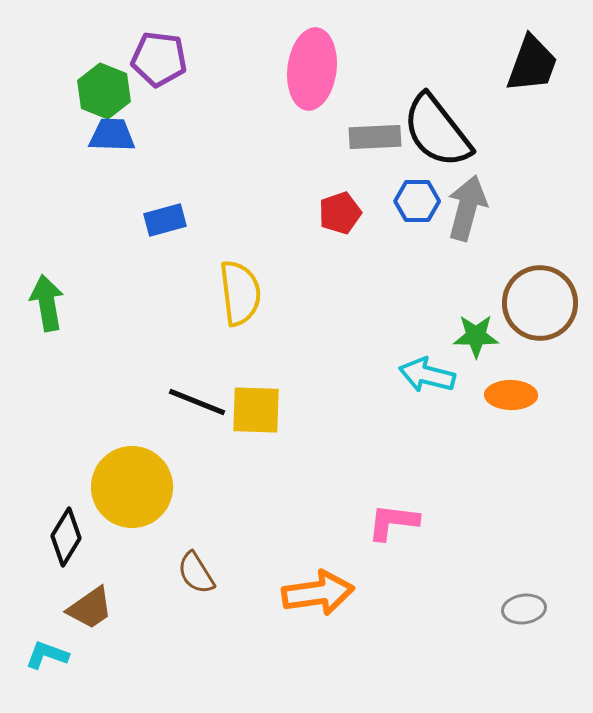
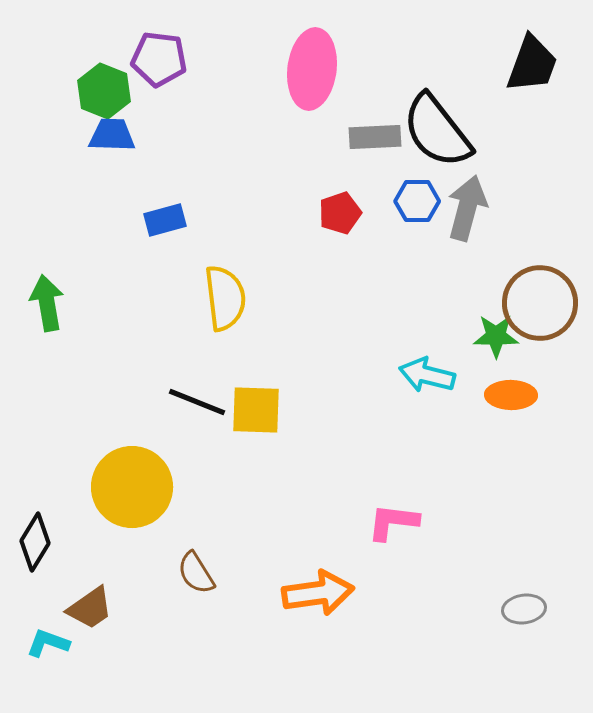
yellow semicircle: moved 15 px left, 5 px down
green star: moved 20 px right
black diamond: moved 31 px left, 5 px down
cyan L-shape: moved 1 px right, 12 px up
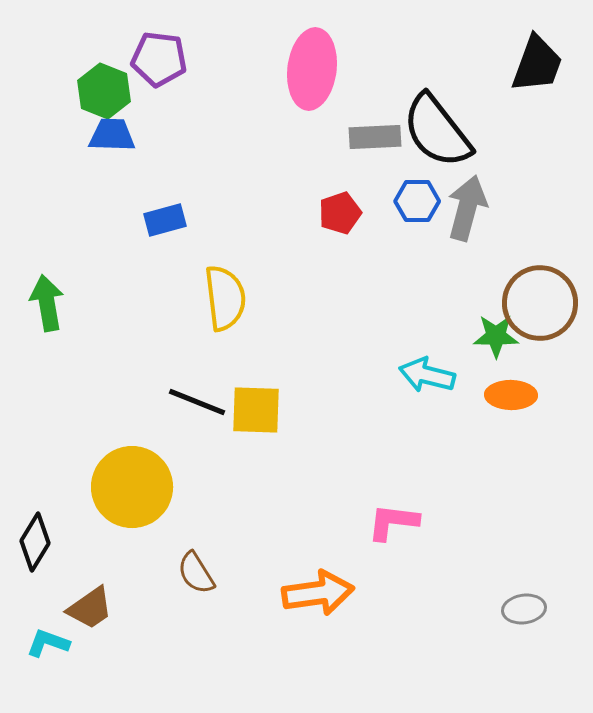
black trapezoid: moved 5 px right
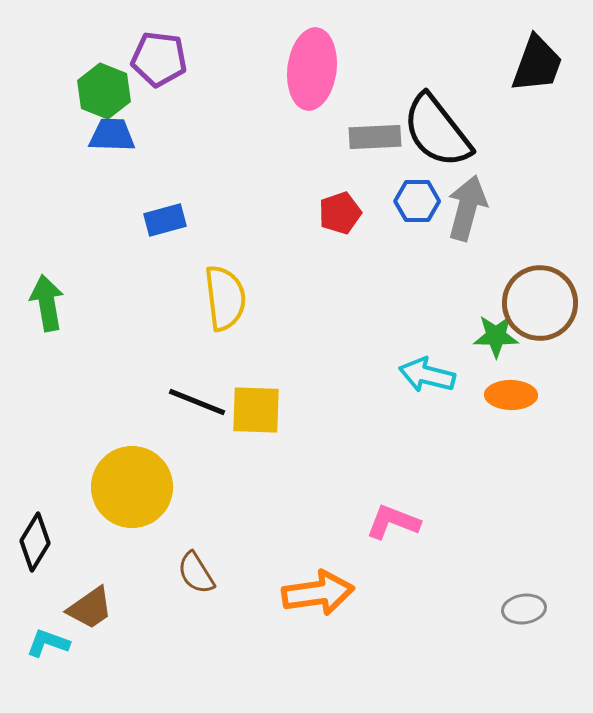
pink L-shape: rotated 14 degrees clockwise
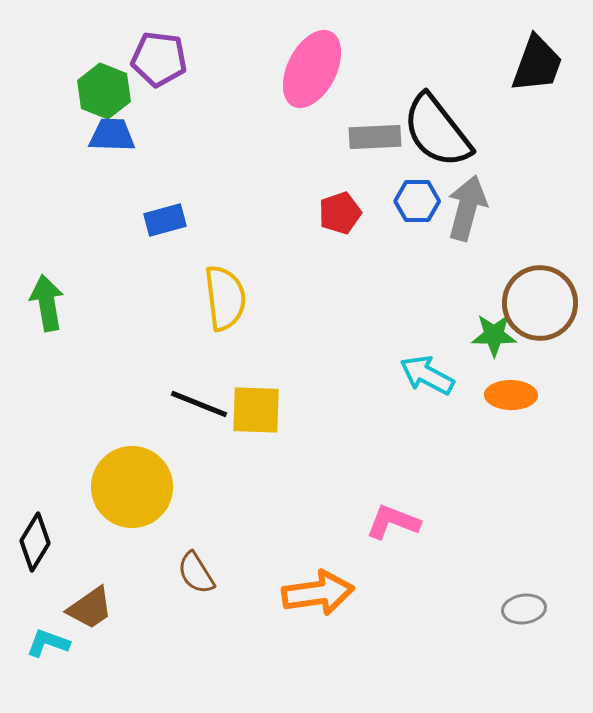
pink ellipse: rotated 20 degrees clockwise
green star: moved 2 px left, 1 px up
cyan arrow: rotated 14 degrees clockwise
black line: moved 2 px right, 2 px down
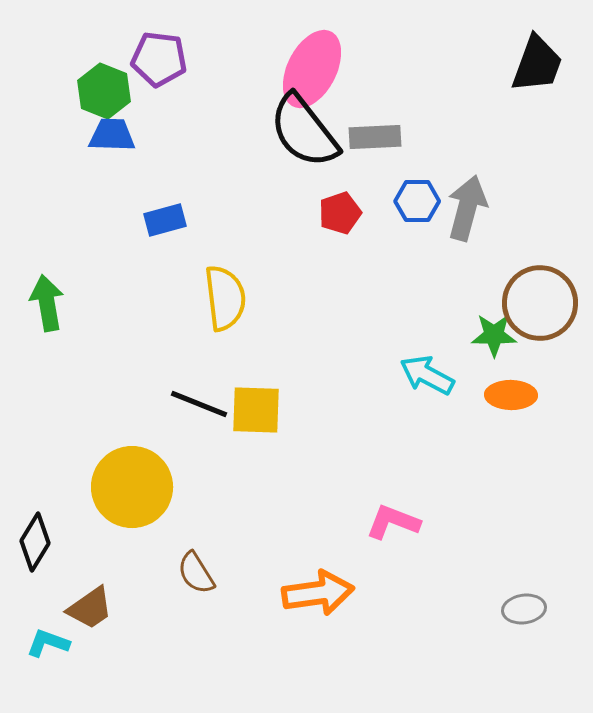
black semicircle: moved 133 px left
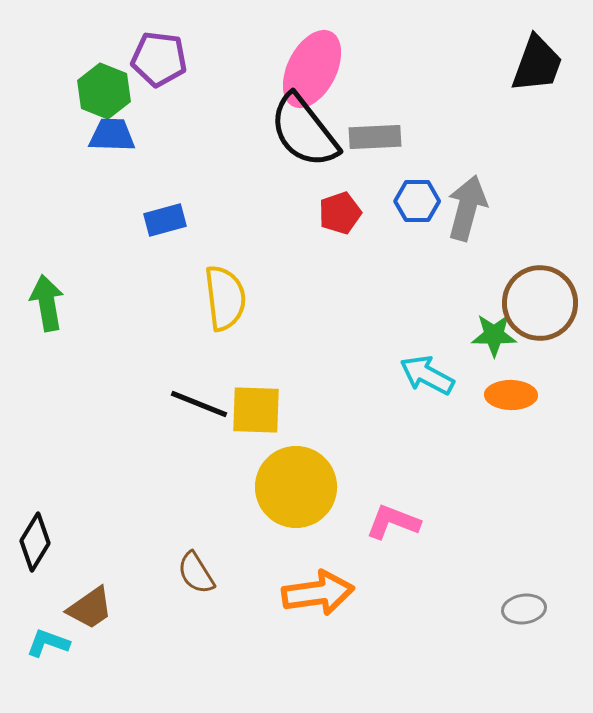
yellow circle: moved 164 px right
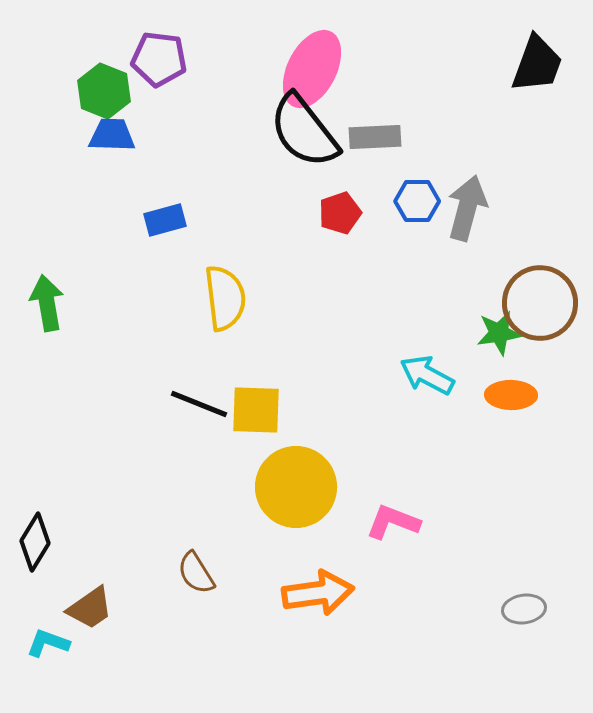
green star: moved 5 px right, 2 px up; rotated 9 degrees counterclockwise
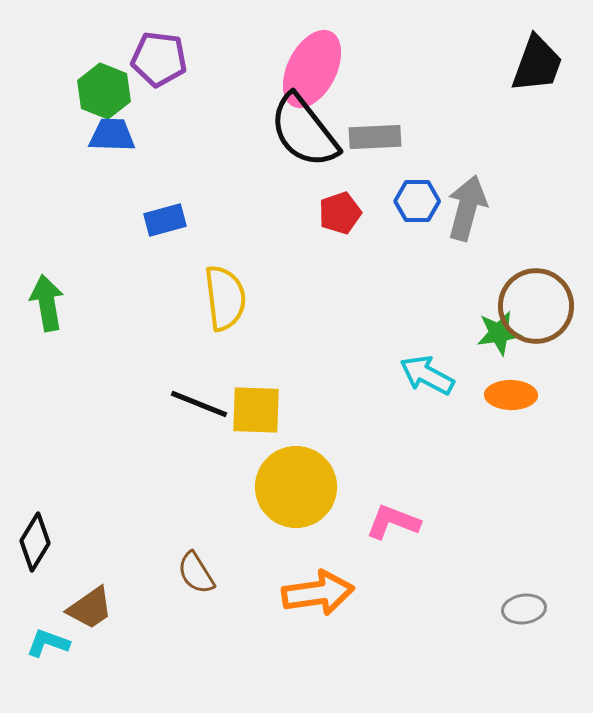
brown circle: moved 4 px left, 3 px down
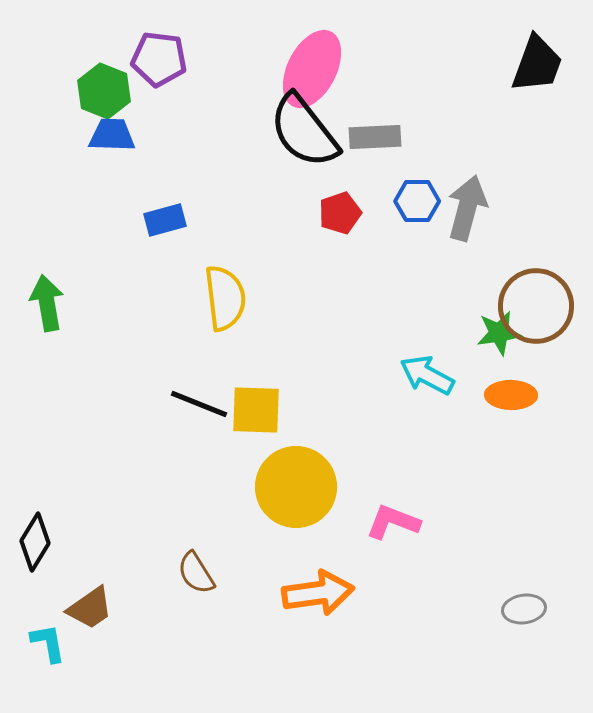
cyan L-shape: rotated 60 degrees clockwise
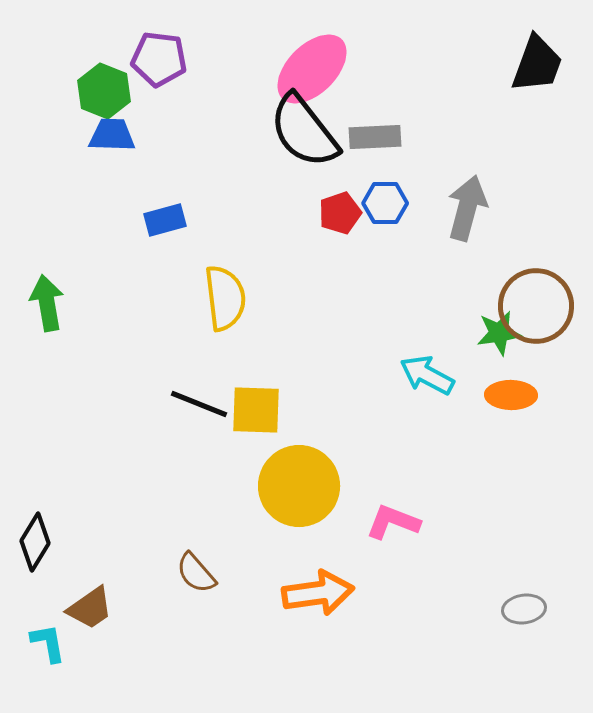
pink ellipse: rotated 18 degrees clockwise
blue hexagon: moved 32 px left, 2 px down
yellow circle: moved 3 px right, 1 px up
brown semicircle: rotated 9 degrees counterclockwise
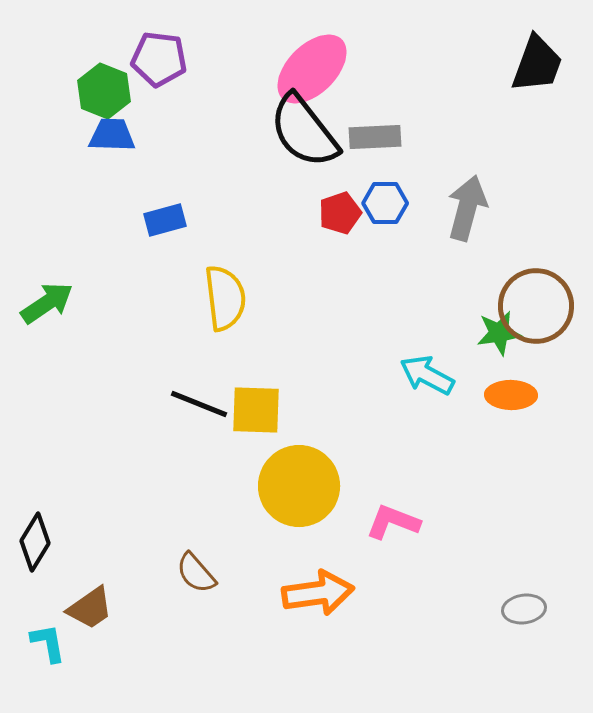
green arrow: rotated 66 degrees clockwise
